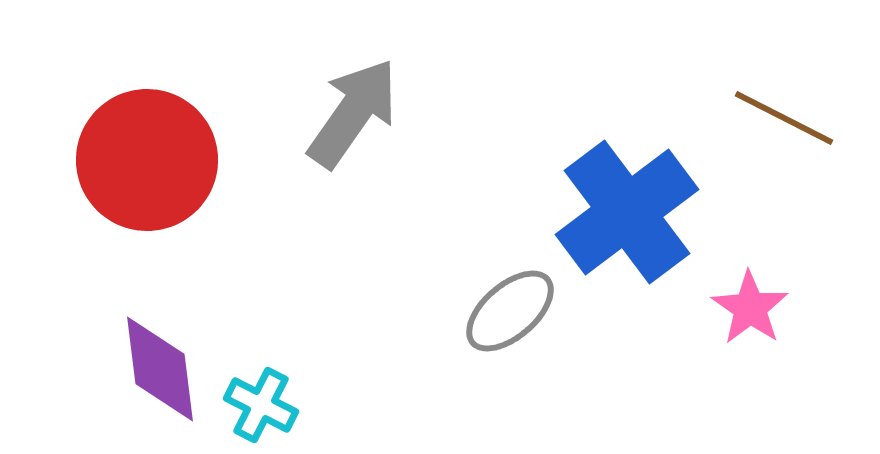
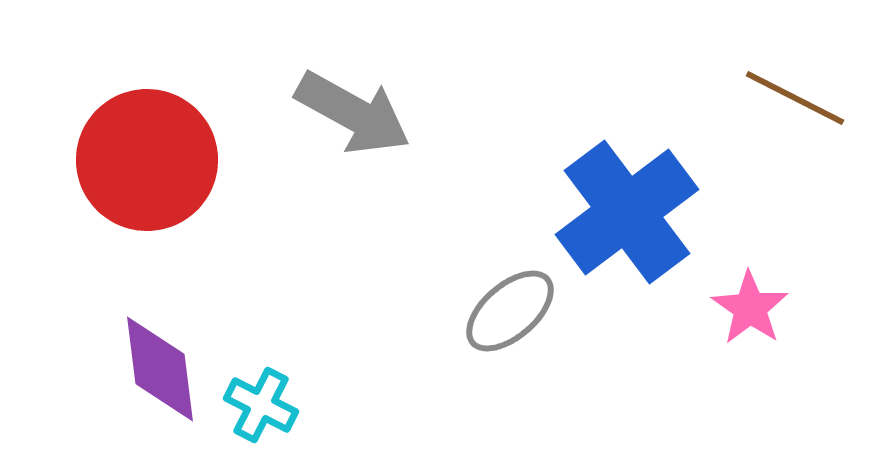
gray arrow: rotated 84 degrees clockwise
brown line: moved 11 px right, 20 px up
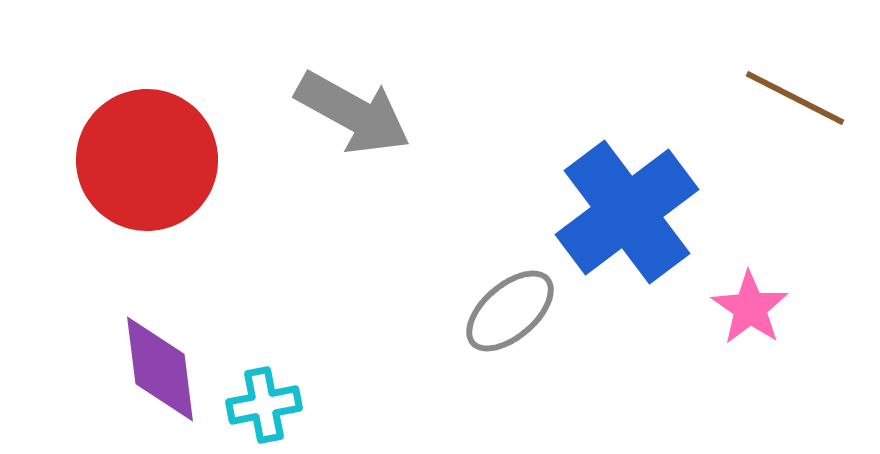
cyan cross: moved 3 px right; rotated 38 degrees counterclockwise
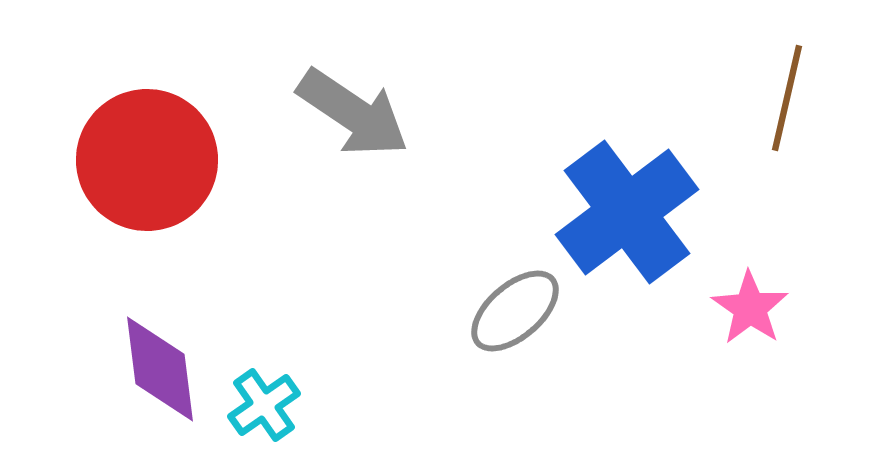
brown line: moved 8 px left; rotated 76 degrees clockwise
gray arrow: rotated 5 degrees clockwise
gray ellipse: moved 5 px right
cyan cross: rotated 24 degrees counterclockwise
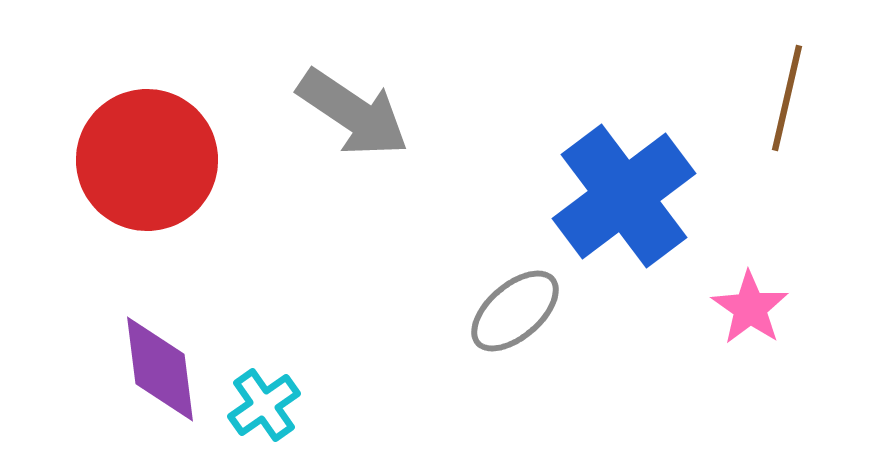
blue cross: moved 3 px left, 16 px up
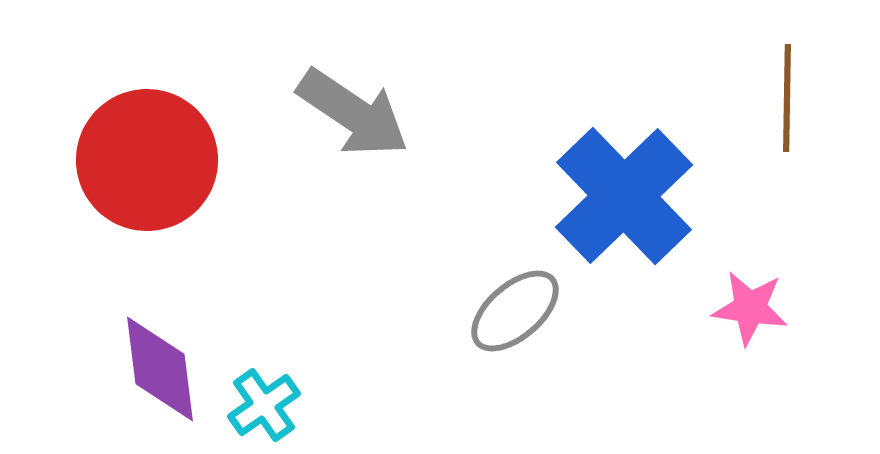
brown line: rotated 12 degrees counterclockwise
blue cross: rotated 7 degrees counterclockwise
pink star: rotated 26 degrees counterclockwise
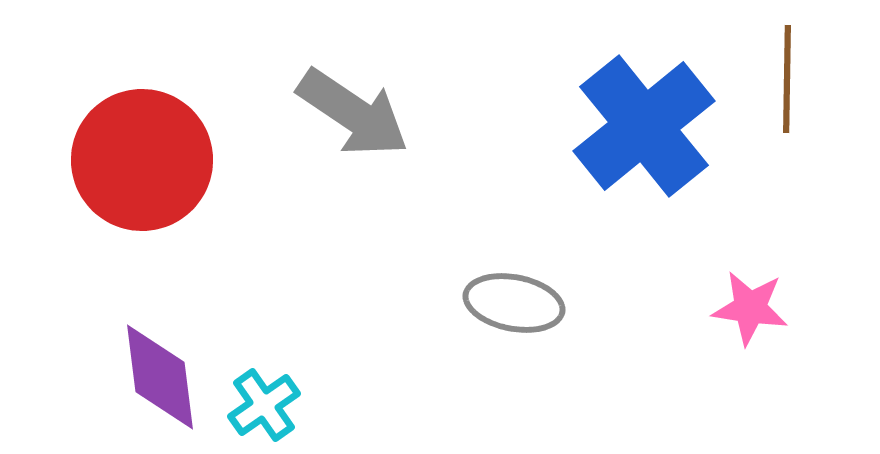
brown line: moved 19 px up
red circle: moved 5 px left
blue cross: moved 20 px right, 70 px up; rotated 5 degrees clockwise
gray ellipse: moved 1 px left, 8 px up; rotated 52 degrees clockwise
purple diamond: moved 8 px down
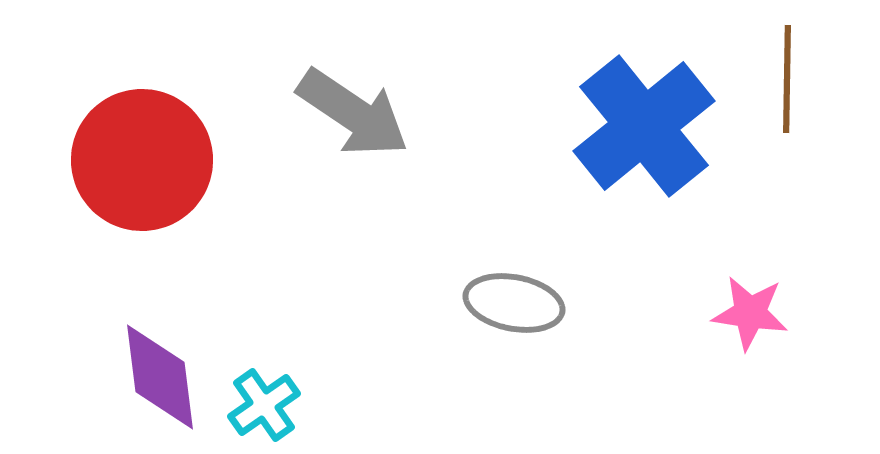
pink star: moved 5 px down
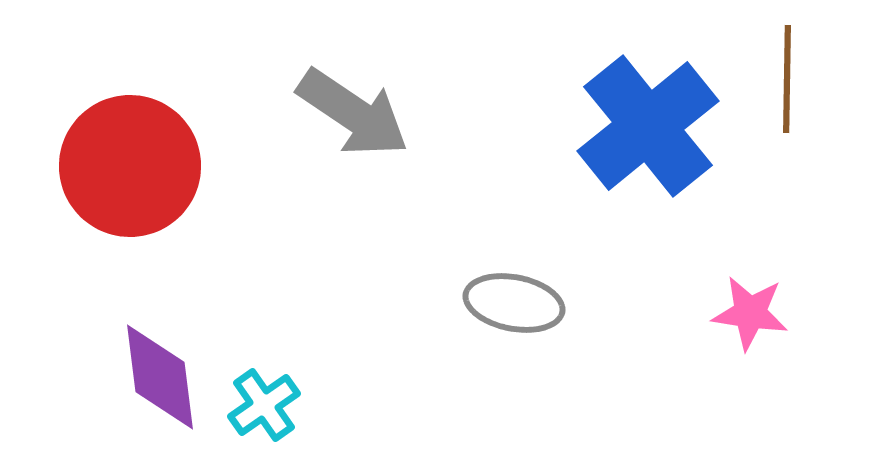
blue cross: moved 4 px right
red circle: moved 12 px left, 6 px down
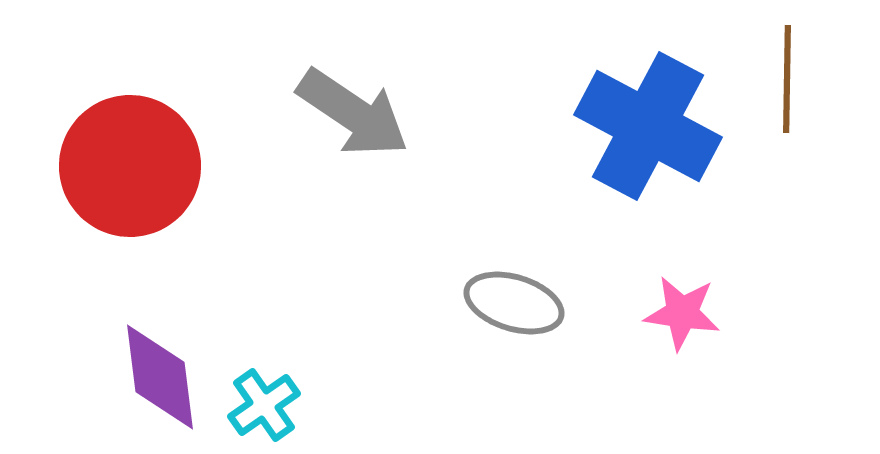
blue cross: rotated 23 degrees counterclockwise
gray ellipse: rotated 6 degrees clockwise
pink star: moved 68 px left
